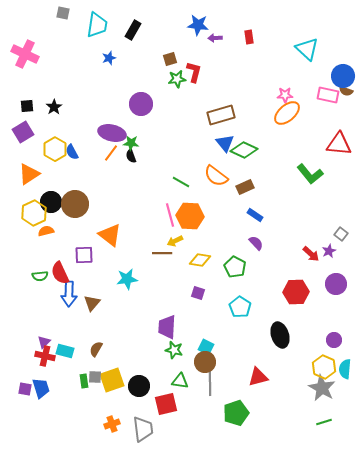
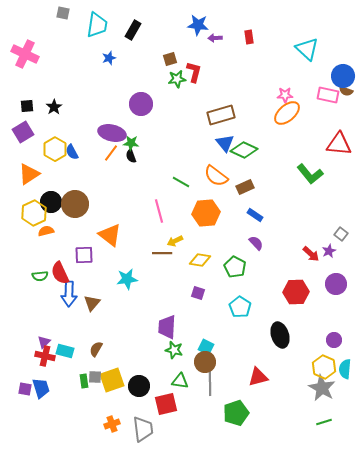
pink line at (170, 215): moved 11 px left, 4 px up
orange hexagon at (190, 216): moved 16 px right, 3 px up; rotated 8 degrees counterclockwise
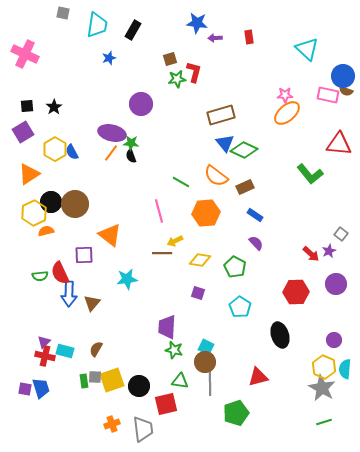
blue star at (198, 25): moved 1 px left, 2 px up
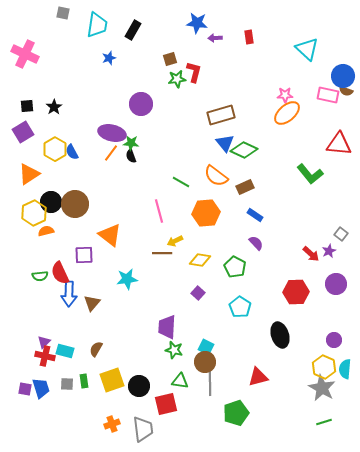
purple square at (198, 293): rotated 24 degrees clockwise
gray square at (95, 377): moved 28 px left, 7 px down
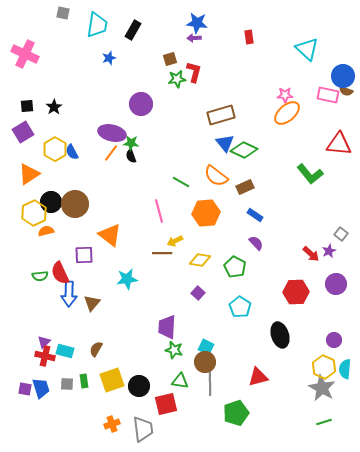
purple arrow at (215, 38): moved 21 px left
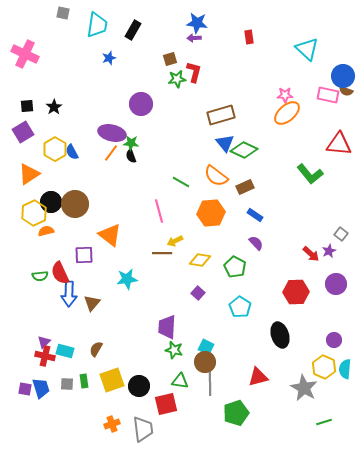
orange hexagon at (206, 213): moved 5 px right
gray star at (322, 388): moved 18 px left
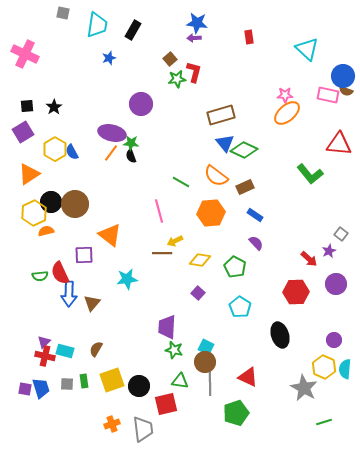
brown square at (170, 59): rotated 24 degrees counterclockwise
red arrow at (311, 254): moved 2 px left, 5 px down
red triangle at (258, 377): moved 10 px left; rotated 40 degrees clockwise
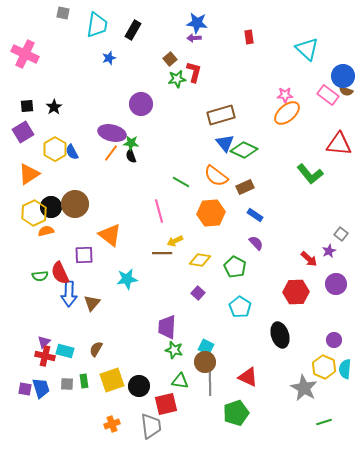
pink rectangle at (328, 95): rotated 25 degrees clockwise
black circle at (51, 202): moved 5 px down
gray trapezoid at (143, 429): moved 8 px right, 3 px up
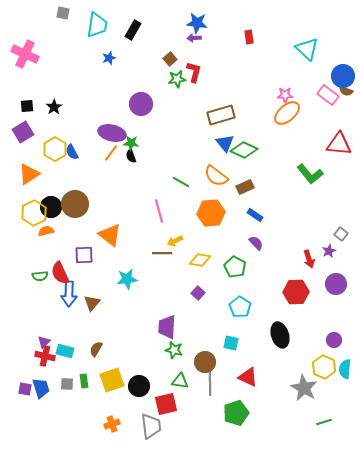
red arrow at (309, 259): rotated 30 degrees clockwise
cyan square at (206, 347): moved 25 px right, 4 px up; rotated 14 degrees counterclockwise
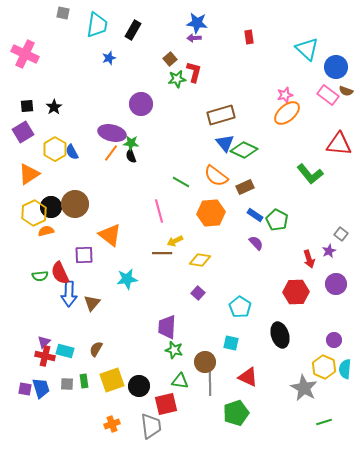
blue circle at (343, 76): moved 7 px left, 9 px up
pink star at (285, 95): rotated 14 degrees counterclockwise
green pentagon at (235, 267): moved 42 px right, 47 px up
